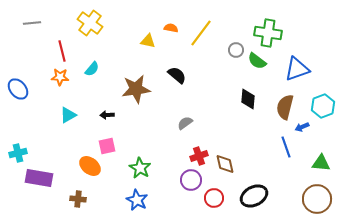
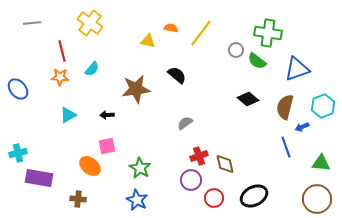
black diamond: rotated 55 degrees counterclockwise
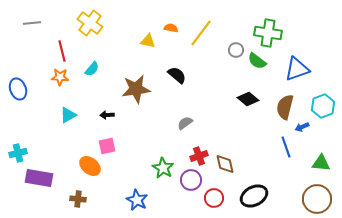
blue ellipse: rotated 20 degrees clockwise
green star: moved 23 px right
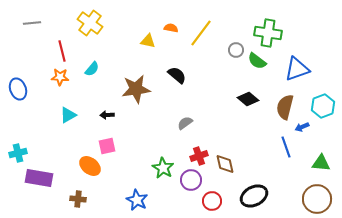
red circle: moved 2 px left, 3 px down
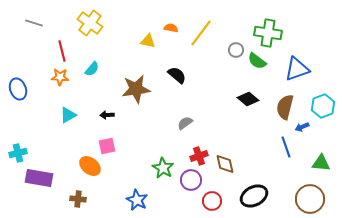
gray line: moved 2 px right; rotated 24 degrees clockwise
brown circle: moved 7 px left
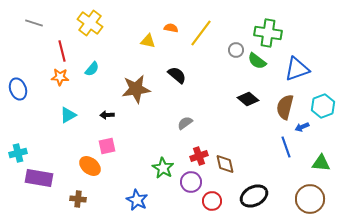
purple circle: moved 2 px down
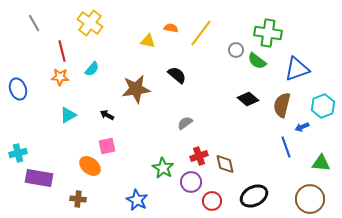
gray line: rotated 42 degrees clockwise
brown semicircle: moved 3 px left, 2 px up
black arrow: rotated 32 degrees clockwise
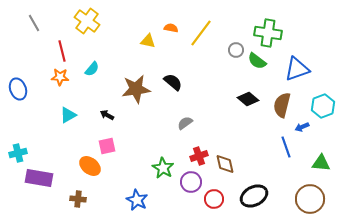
yellow cross: moved 3 px left, 2 px up
black semicircle: moved 4 px left, 7 px down
red circle: moved 2 px right, 2 px up
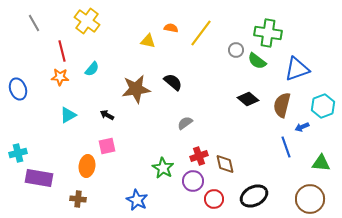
orange ellipse: moved 3 px left; rotated 60 degrees clockwise
purple circle: moved 2 px right, 1 px up
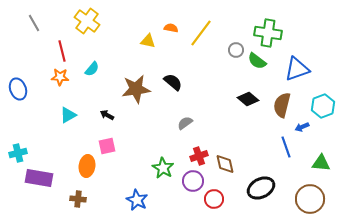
black ellipse: moved 7 px right, 8 px up
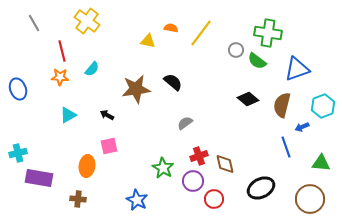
pink square: moved 2 px right
